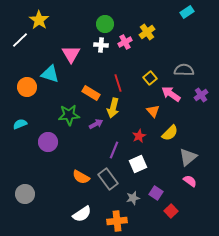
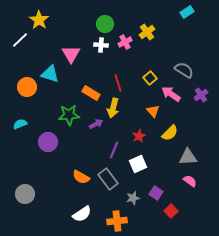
gray semicircle: rotated 30 degrees clockwise
gray triangle: rotated 36 degrees clockwise
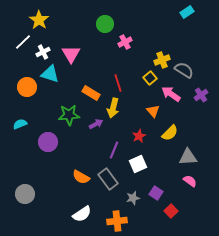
yellow cross: moved 15 px right, 28 px down; rotated 14 degrees clockwise
white line: moved 3 px right, 2 px down
white cross: moved 58 px left, 7 px down; rotated 32 degrees counterclockwise
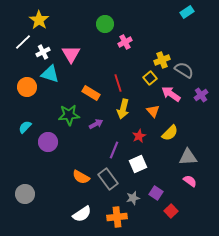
yellow arrow: moved 10 px right, 1 px down
cyan semicircle: moved 5 px right, 3 px down; rotated 24 degrees counterclockwise
orange cross: moved 4 px up
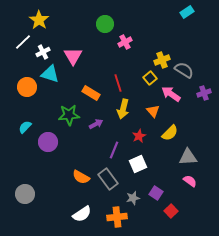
pink triangle: moved 2 px right, 2 px down
purple cross: moved 3 px right, 2 px up; rotated 16 degrees clockwise
